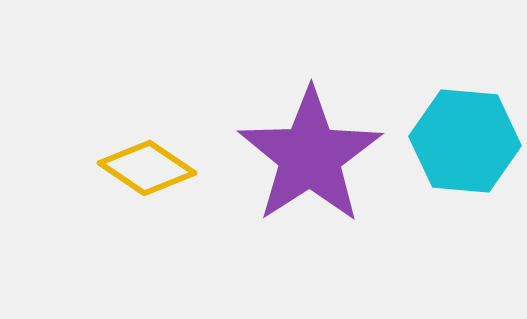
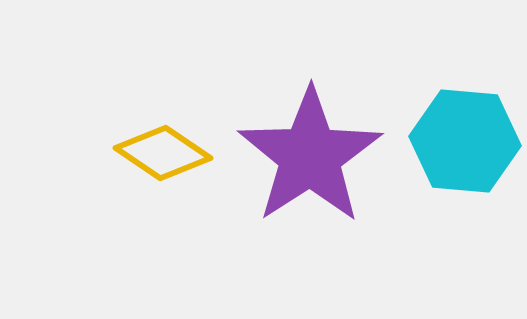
yellow diamond: moved 16 px right, 15 px up
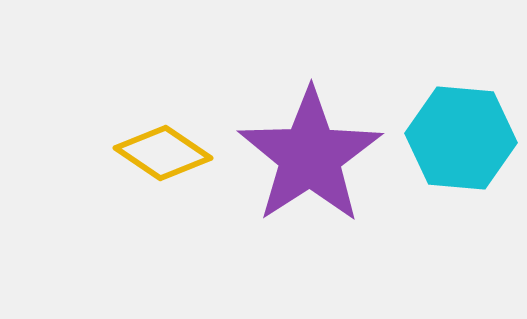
cyan hexagon: moved 4 px left, 3 px up
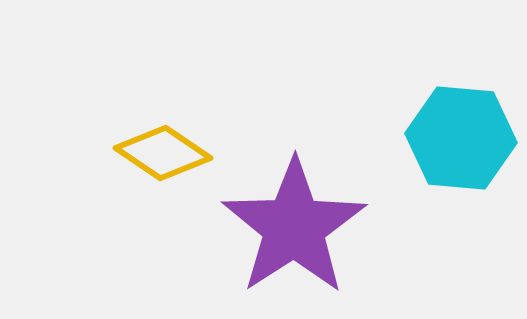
purple star: moved 16 px left, 71 px down
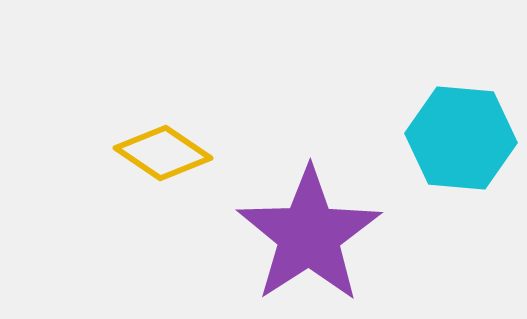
purple star: moved 15 px right, 8 px down
